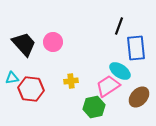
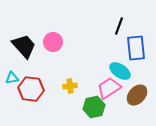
black trapezoid: moved 2 px down
yellow cross: moved 1 px left, 5 px down
pink trapezoid: moved 1 px right, 2 px down
brown ellipse: moved 2 px left, 2 px up
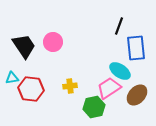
black trapezoid: rotated 8 degrees clockwise
